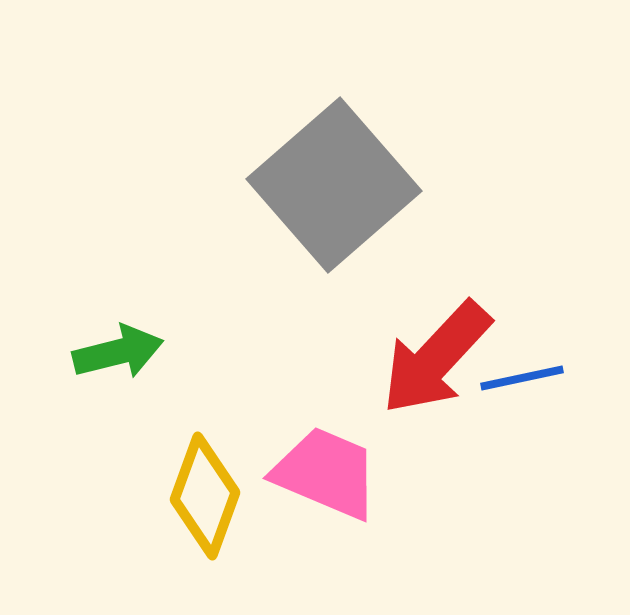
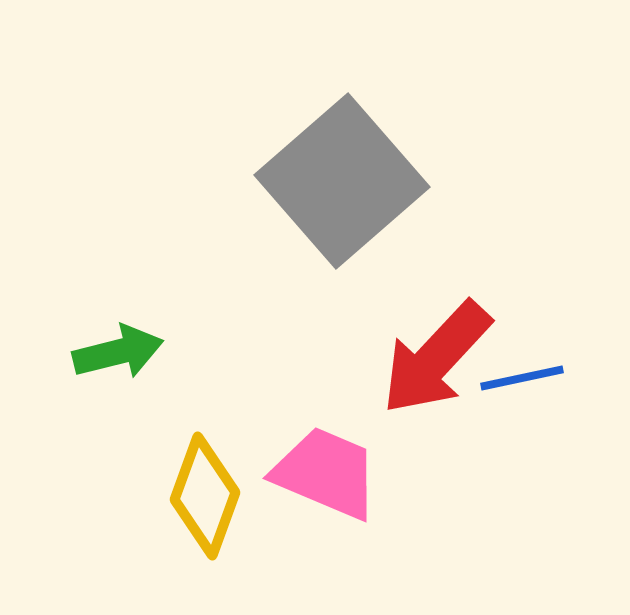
gray square: moved 8 px right, 4 px up
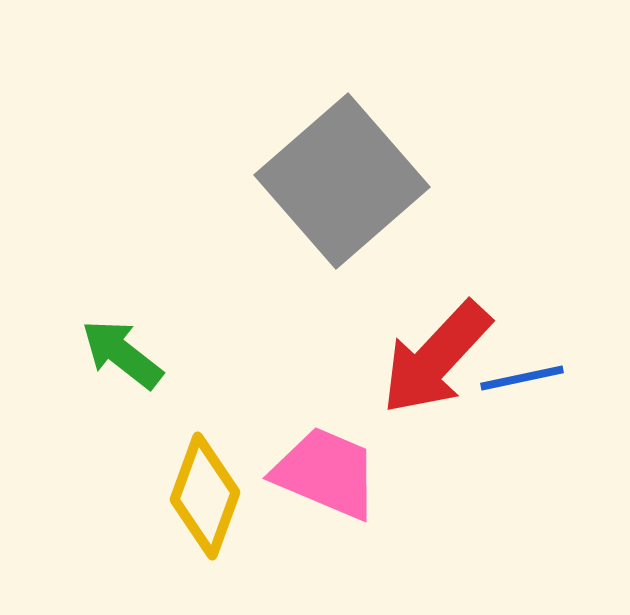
green arrow: moved 4 px right, 2 px down; rotated 128 degrees counterclockwise
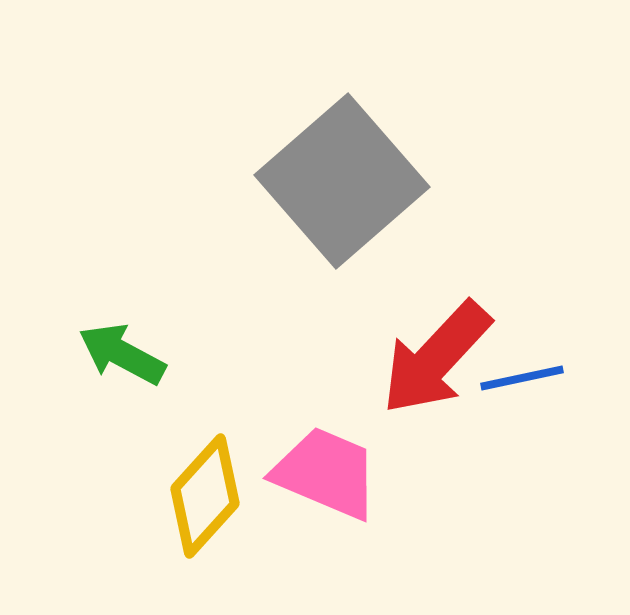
green arrow: rotated 10 degrees counterclockwise
yellow diamond: rotated 22 degrees clockwise
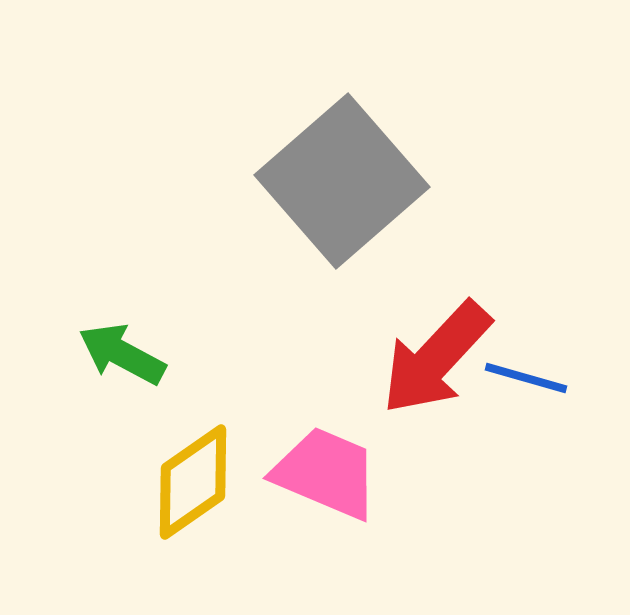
blue line: moved 4 px right; rotated 28 degrees clockwise
yellow diamond: moved 12 px left, 14 px up; rotated 13 degrees clockwise
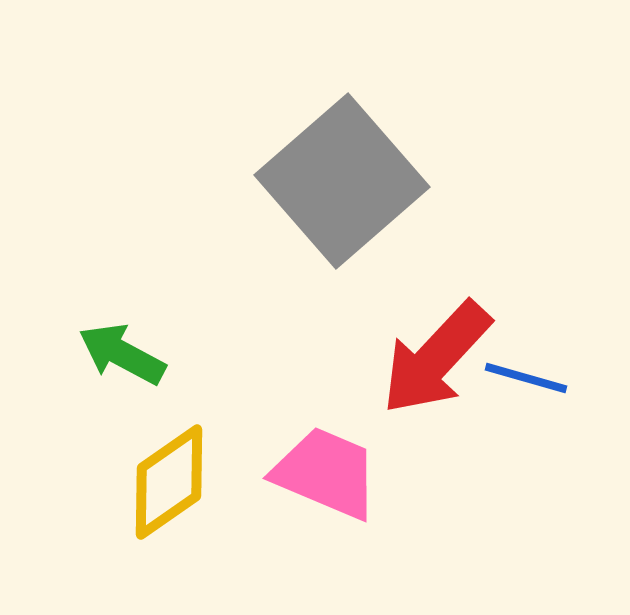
yellow diamond: moved 24 px left
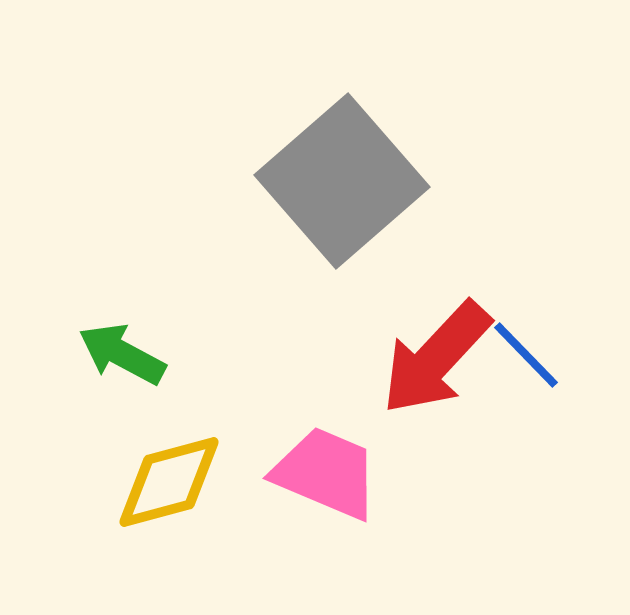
blue line: moved 23 px up; rotated 30 degrees clockwise
yellow diamond: rotated 20 degrees clockwise
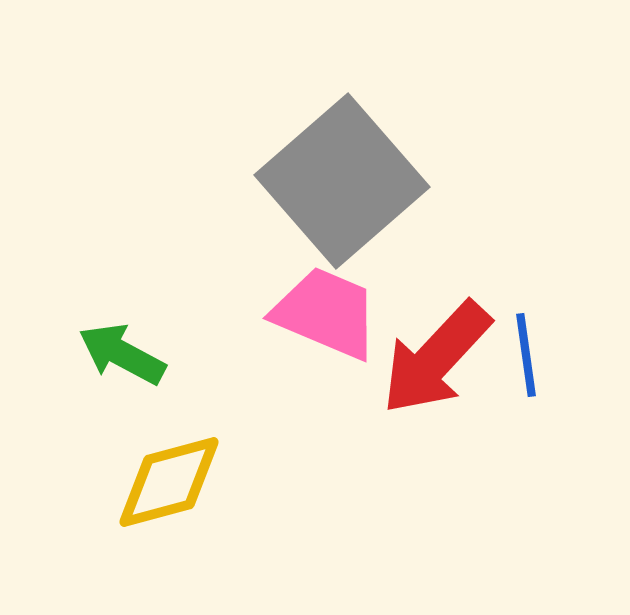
blue line: rotated 36 degrees clockwise
pink trapezoid: moved 160 px up
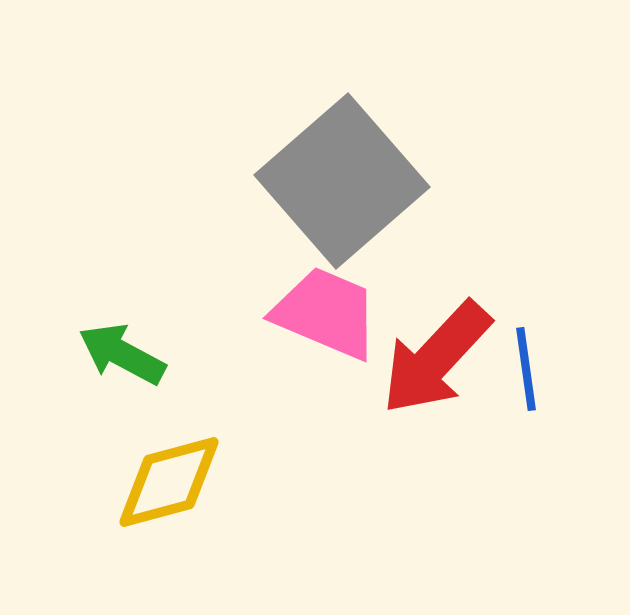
blue line: moved 14 px down
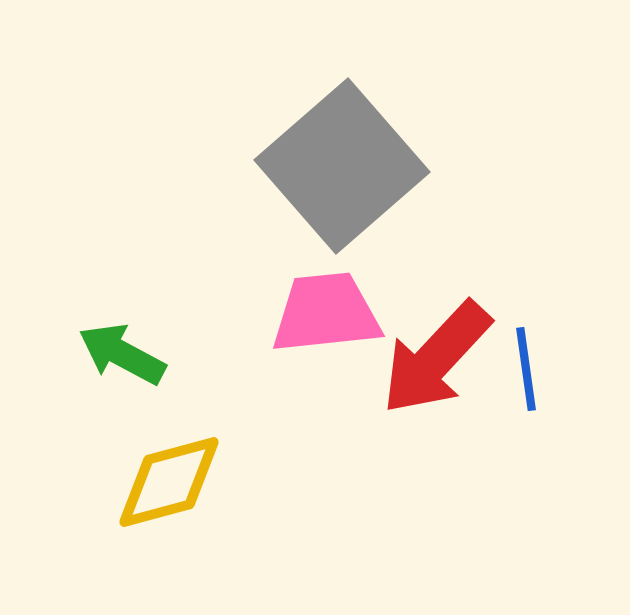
gray square: moved 15 px up
pink trapezoid: rotated 29 degrees counterclockwise
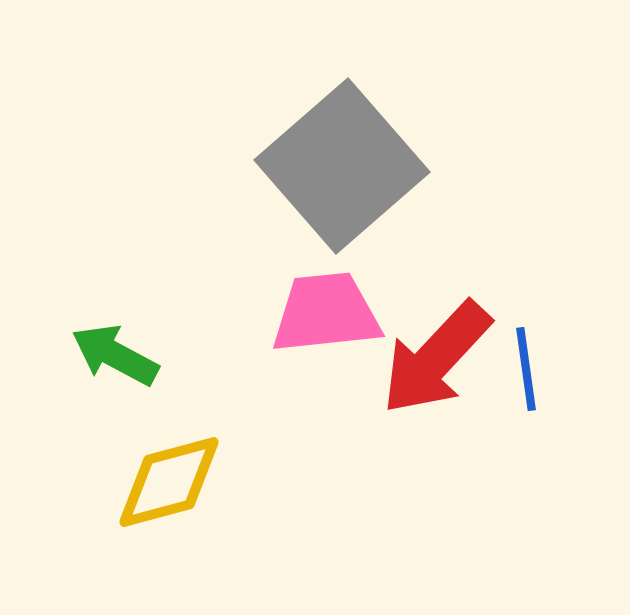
green arrow: moved 7 px left, 1 px down
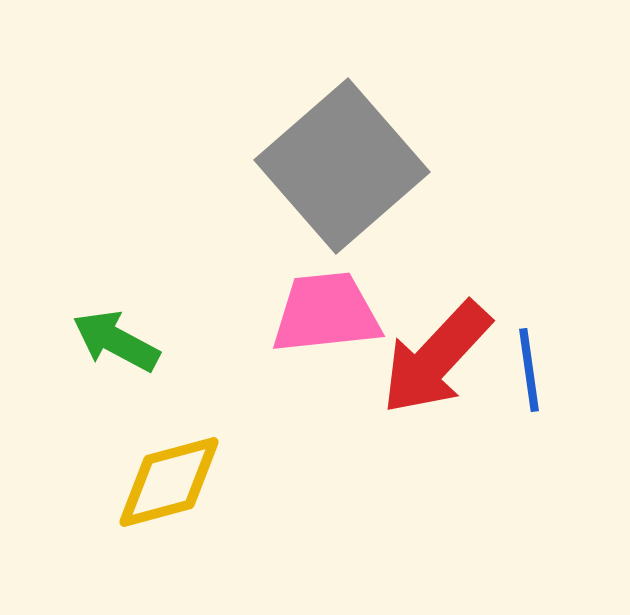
green arrow: moved 1 px right, 14 px up
blue line: moved 3 px right, 1 px down
